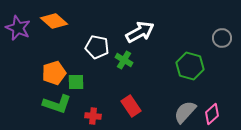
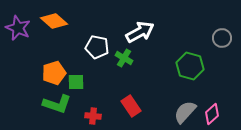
green cross: moved 2 px up
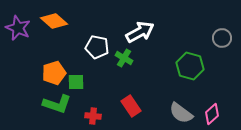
gray semicircle: moved 4 px left, 1 px down; rotated 95 degrees counterclockwise
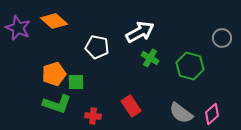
green cross: moved 26 px right
orange pentagon: moved 1 px down
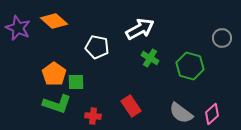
white arrow: moved 3 px up
orange pentagon: rotated 20 degrees counterclockwise
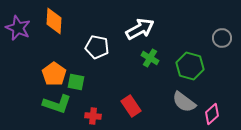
orange diamond: rotated 52 degrees clockwise
green square: rotated 12 degrees clockwise
gray semicircle: moved 3 px right, 11 px up
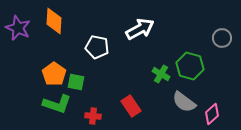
green cross: moved 11 px right, 16 px down
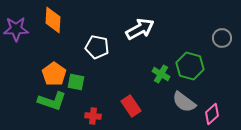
orange diamond: moved 1 px left, 1 px up
purple star: moved 2 px left, 1 px down; rotated 25 degrees counterclockwise
green L-shape: moved 5 px left, 3 px up
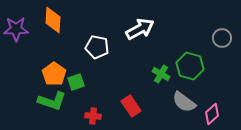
green square: rotated 30 degrees counterclockwise
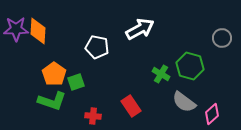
orange diamond: moved 15 px left, 11 px down
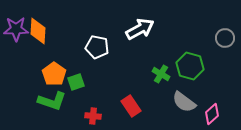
gray circle: moved 3 px right
